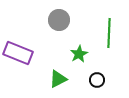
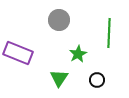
green star: moved 1 px left
green triangle: moved 1 px right, 1 px up; rotated 30 degrees counterclockwise
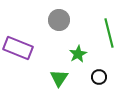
green line: rotated 16 degrees counterclockwise
purple rectangle: moved 5 px up
black circle: moved 2 px right, 3 px up
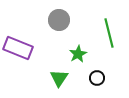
black circle: moved 2 px left, 1 px down
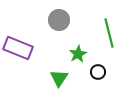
black circle: moved 1 px right, 6 px up
